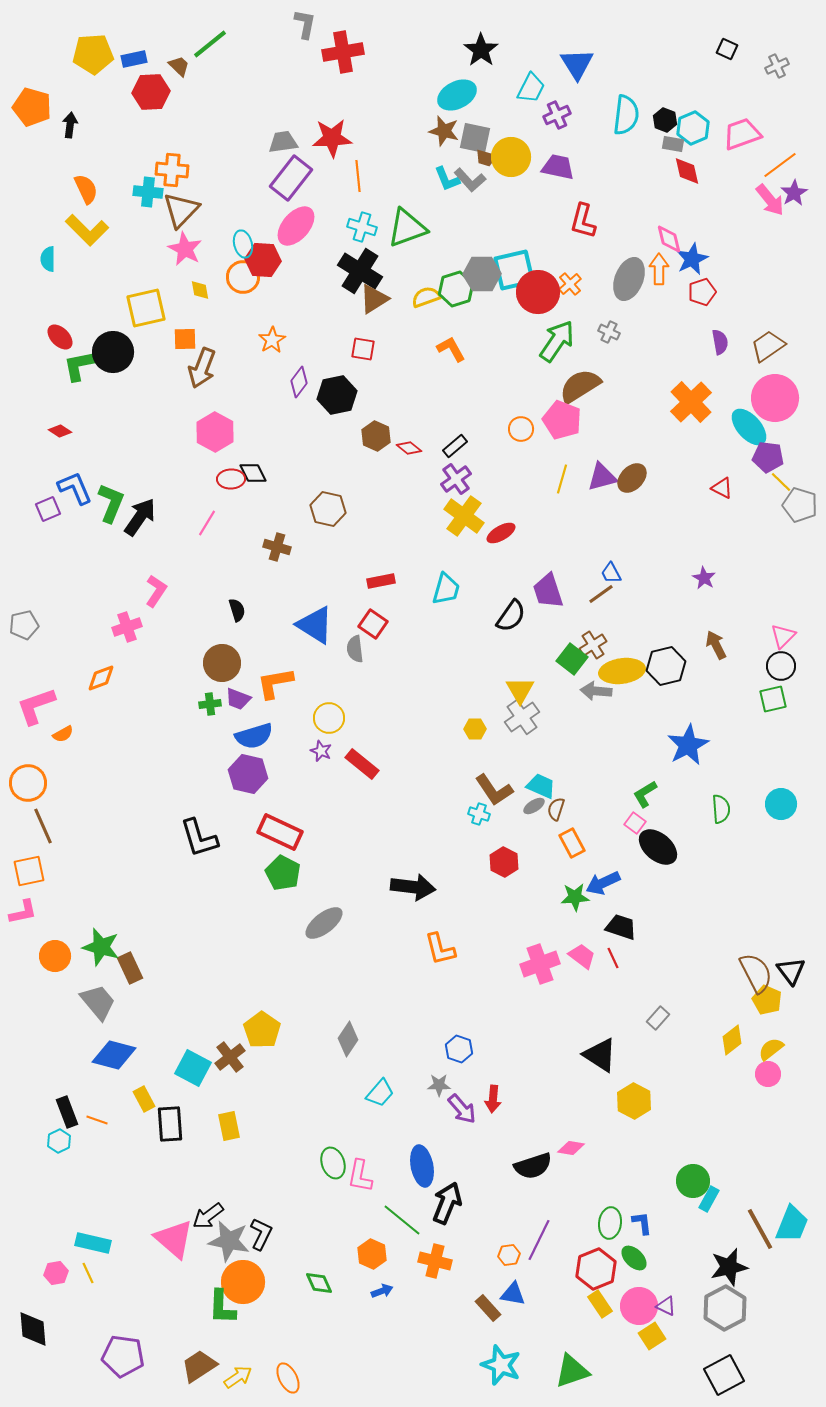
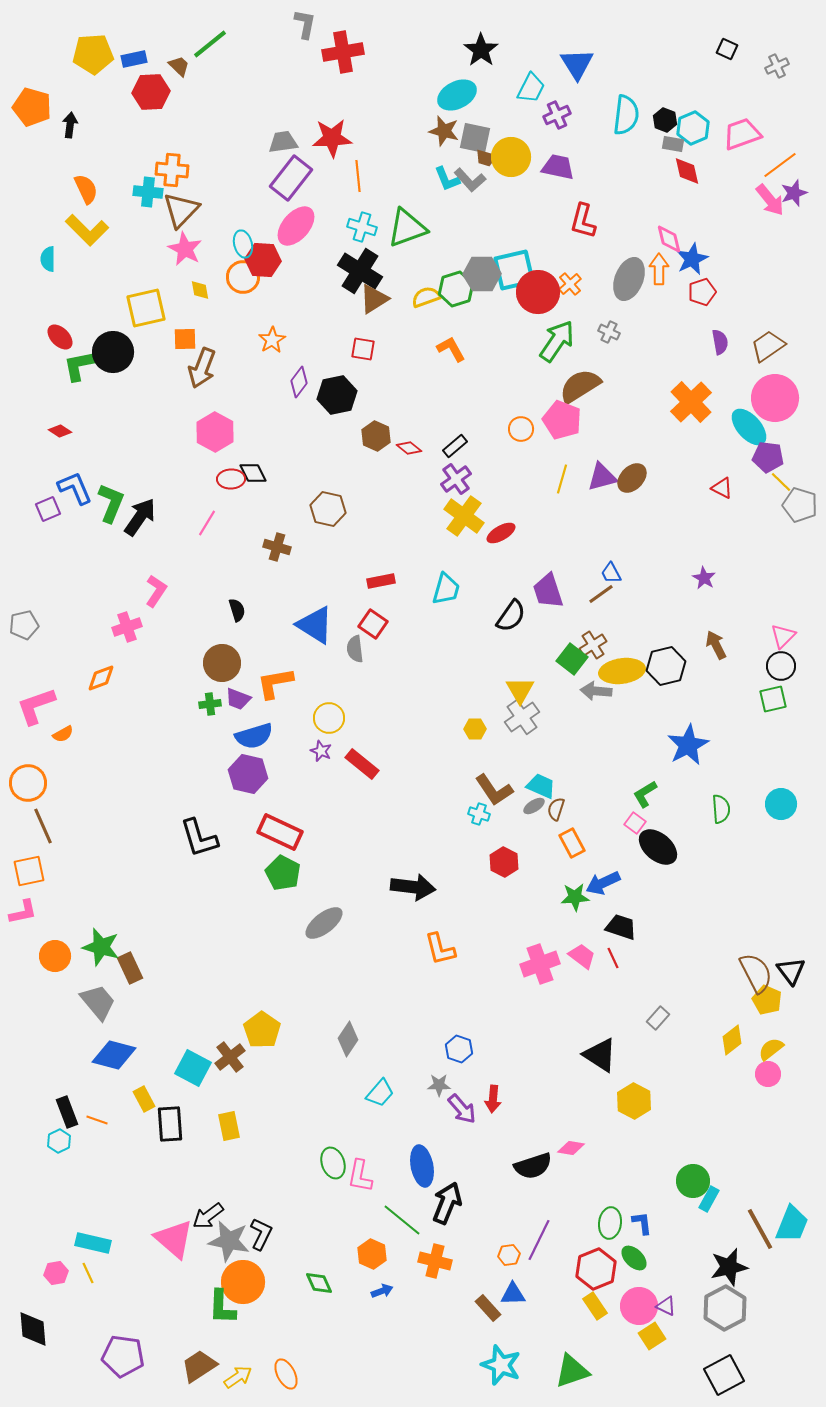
purple star at (794, 193): rotated 12 degrees clockwise
blue triangle at (513, 1294): rotated 12 degrees counterclockwise
yellow rectangle at (600, 1304): moved 5 px left, 2 px down
orange ellipse at (288, 1378): moved 2 px left, 4 px up
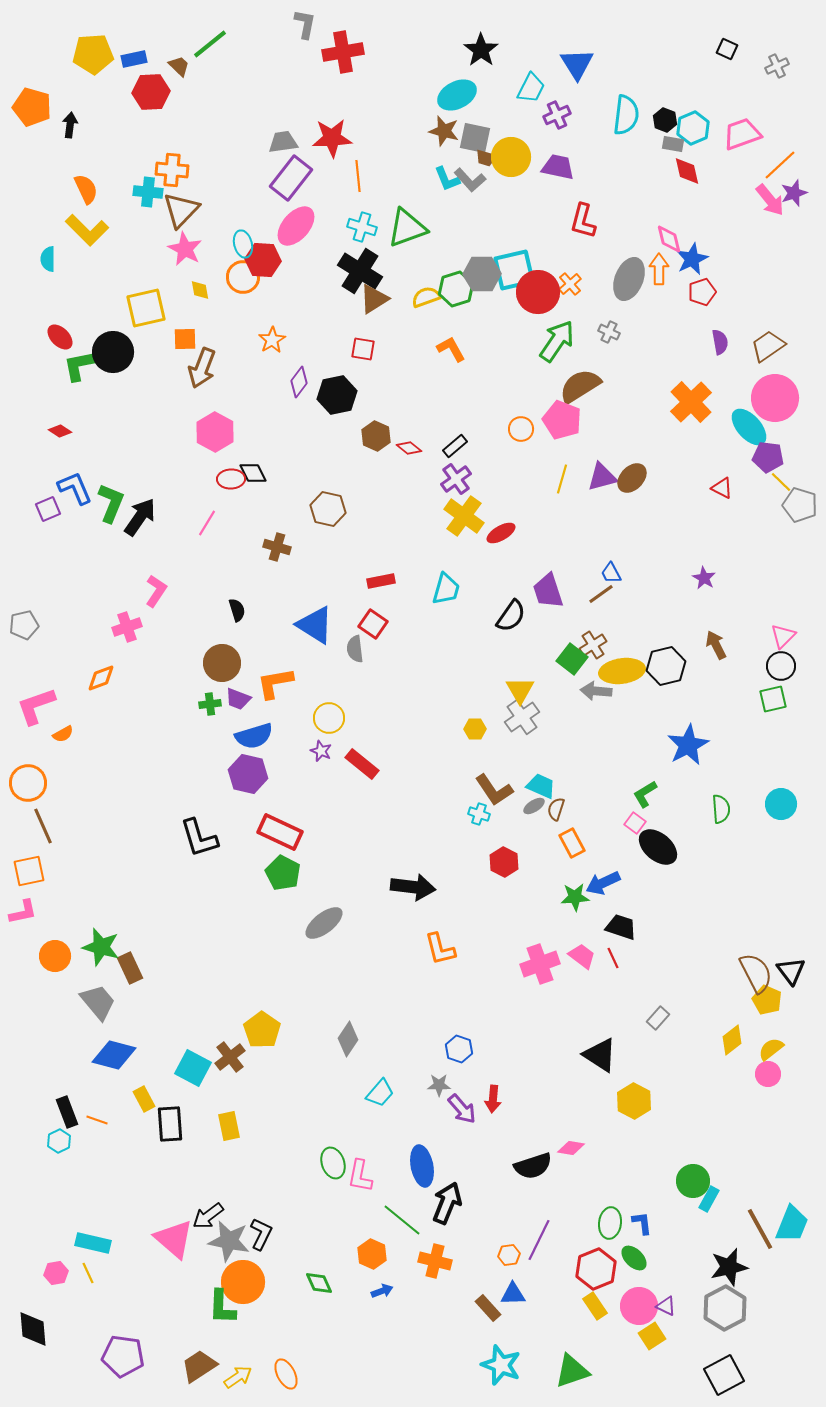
orange line at (780, 165): rotated 6 degrees counterclockwise
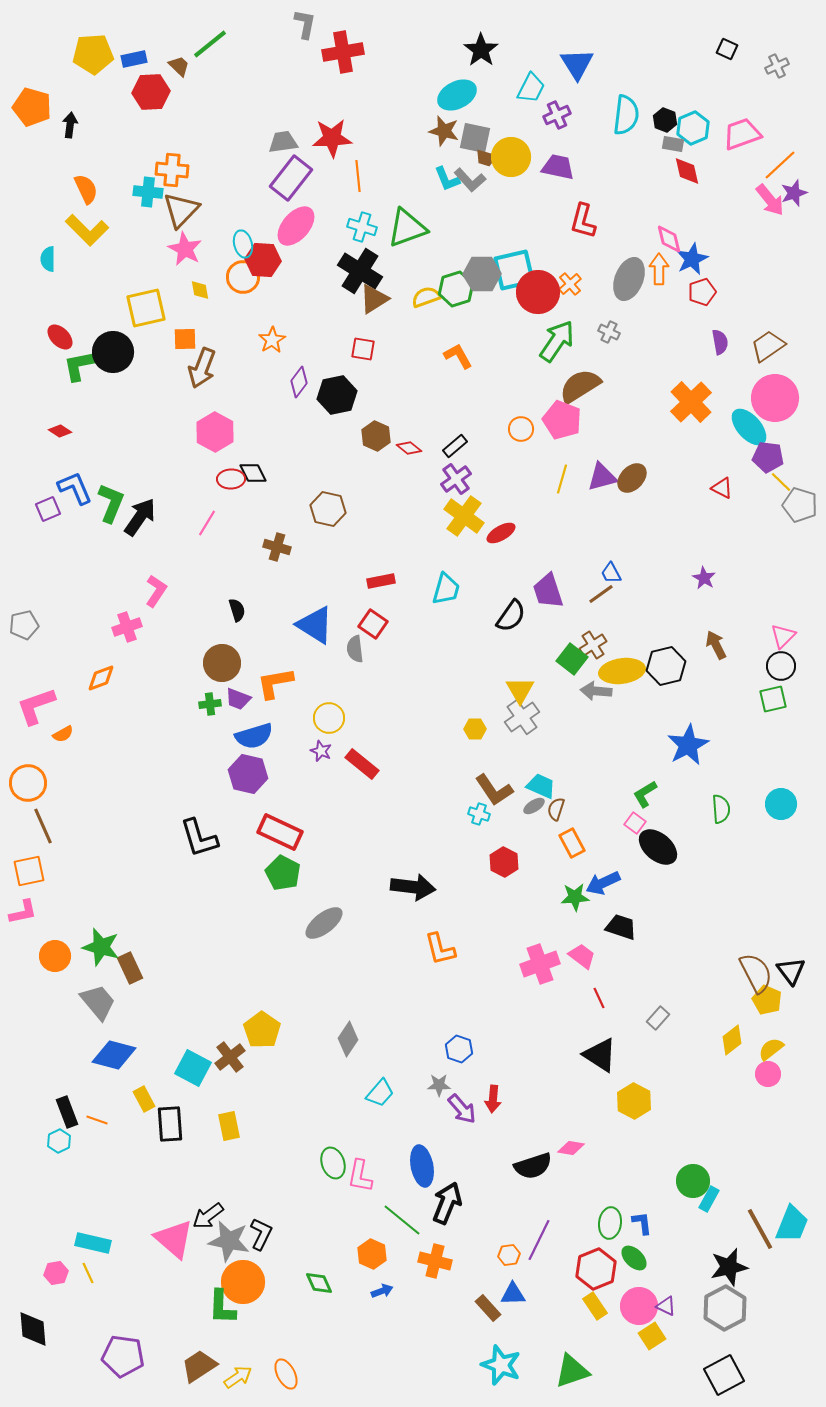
orange L-shape at (451, 349): moved 7 px right, 7 px down
red line at (613, 958): moved 14 px left, 40 px down
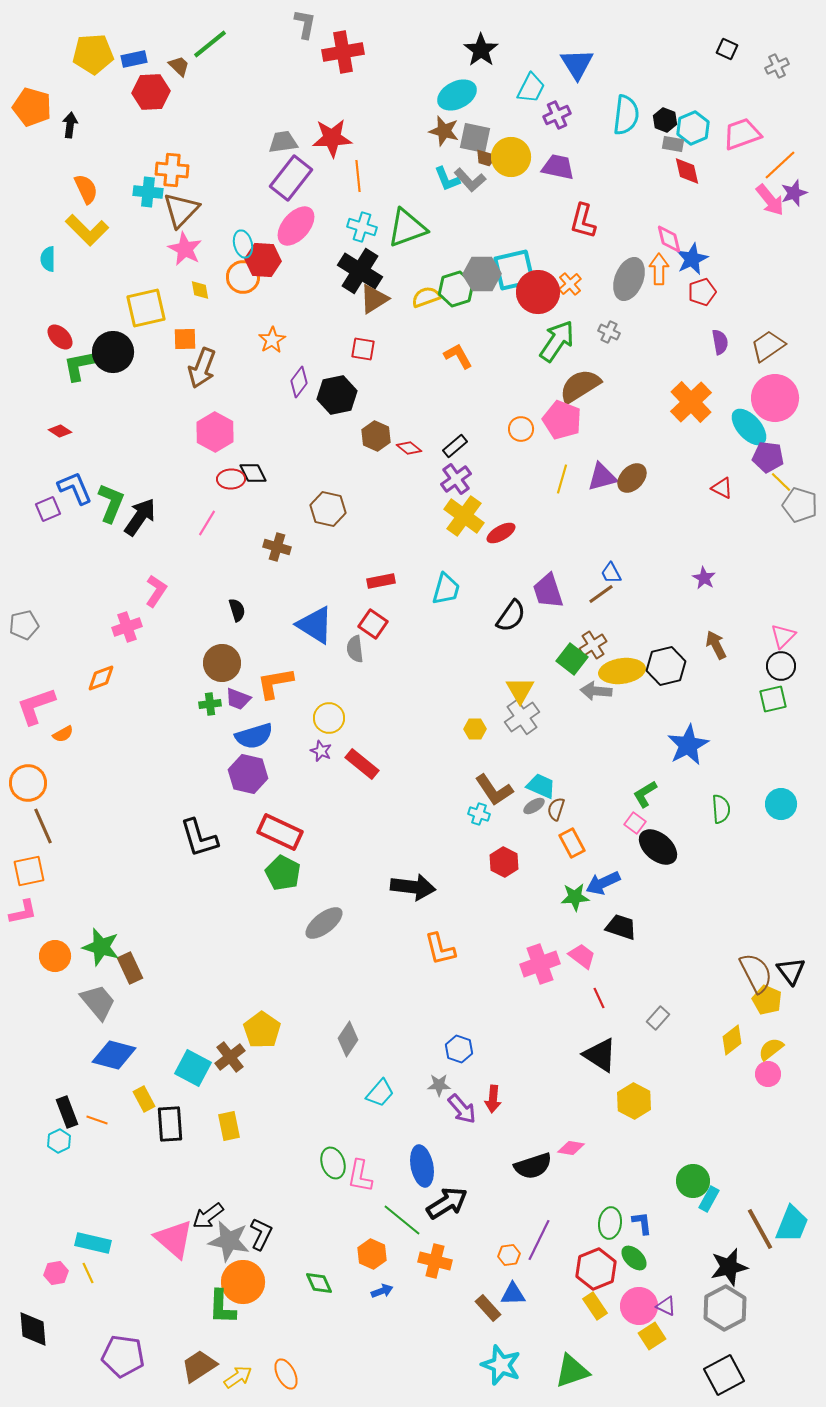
black arrow at (447, 1203): rotated 36 degrees clockwise
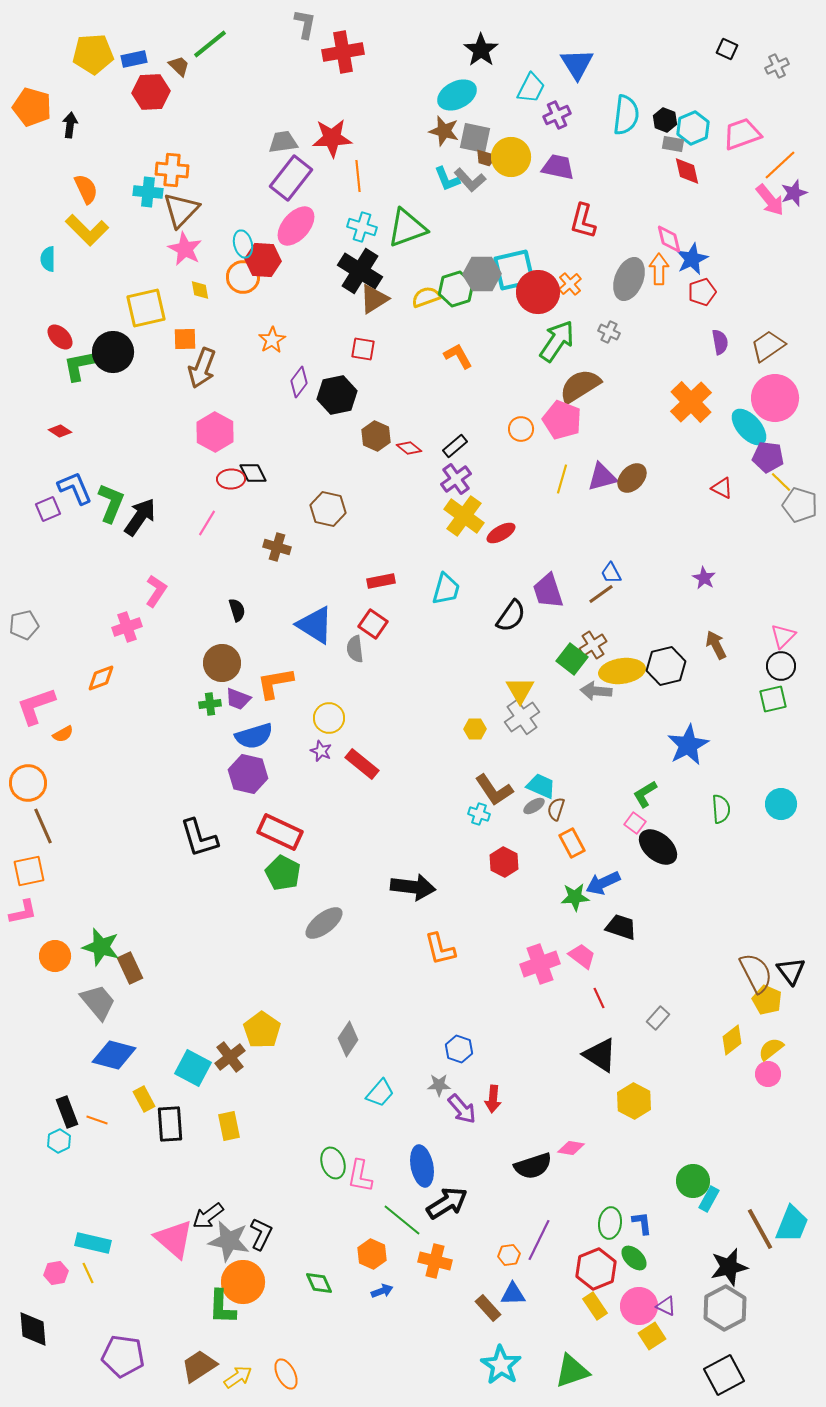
cyan star at (501, 1365): rotated 12 degrees clockwise
